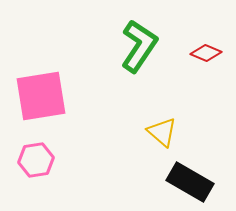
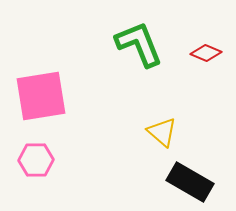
green L-shape: moved 2 px up; rotated 56 degrees counterclockwise
pink hexagon: rotated 8 degrees clockwise
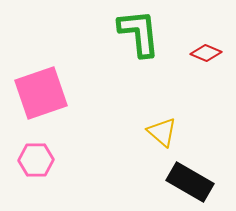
green L-shape: moved 11 px up; rotated 16 degrees clockwise
pink square: moved 3 px up; rotated 10 degrees counterclockwise
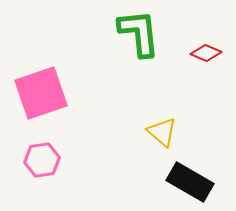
pink hexagon: moved 6 px right; rotated 8 degrees counterclockwise
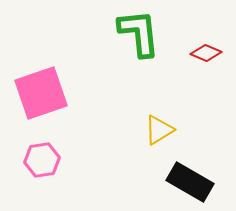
yellow triangle: moved 3 px left, 2 px up; rotated 48 degrees clockwise
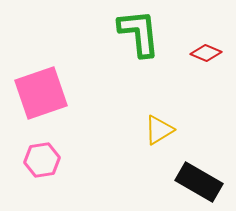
black rectangle: moved 9 px right
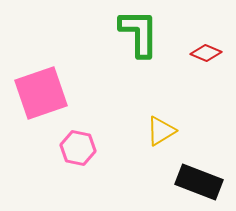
green L-shape: rotated 6 degrees clockwise
yellow triangle: moved 2 px right, 1 px down
pink hexagon: moved 36 px right, 12 px up; rotated 20 degrees clockwise
black rectangle: rotated 9 degrees counterclockwise
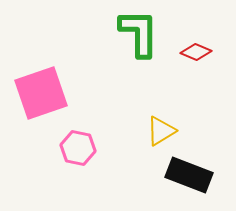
red diamond: moved 10 px left, 1 px up
black rectangle: moved 10 px left, 7 px up
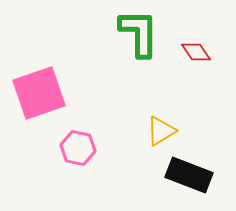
red diamond: rotated 32 degrees clockwise
pink square: moved 2 px left
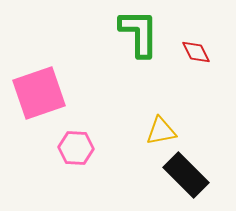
red diamond: rotated 8 degrees clockwise
yellow triangle: rotated 20 degrees clockwise
pink hexagon: moved 2 px left; rotated 8 degrees counterclockwise
black rectangle: moved 3 px left; rotated 24 degrees clockwise
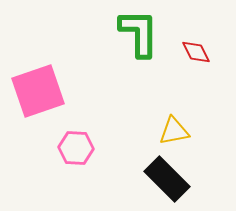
pink square: moved 1 px left, 2 px up
yellow triangle: moved 13 px right
black rectangle: moved 19 px left, 4 px down
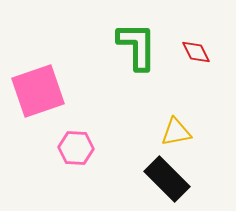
green L-shape: moved 2 px left, 13 px down
yellow triangle: moved 2 px right, 1 px down
